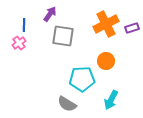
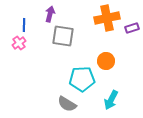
purple arrow: rotated 21 degrees counterclockwise
orange cross: moved 1 px right, 6 px up; rotated 15 degrees clockwise
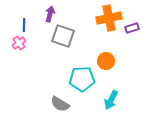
orange cross: moved 2 px right
gray square: rotated 10 degrees clockwise
gray semicircle: moved 7 px left
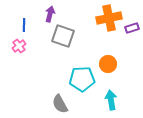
pink cross: moved 3 px down
orange circle: moved 2 px right, 3 px down
cyan arrow: rotated 144 degrees clockwise
gray semicircle: rotated 30 degrees clockwise
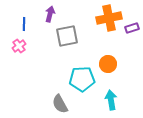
blue line: moved 1 px up
gray square: moved 4 px right; rotated 30 degrees counterclockwise
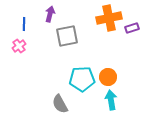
orange circle: moved 13 px down
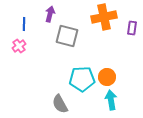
orange cross: moved 5 px left, 1 px up
purple rectangle: rotated 64 degrees counterclockwise
gray square: rotated 25 degrees clockwise
orange circle: moved 1 px left
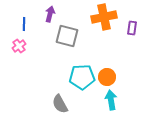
cyan pentagon: moved 2 px up
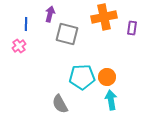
blue line: moved 2 px right
gray square: moved 2 px up
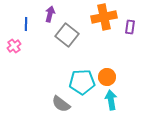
purple rectangle: moved 2 px left, 1 px up
gray square: moved 1 px down; rotated 25 degrees clockwise
pink cross: moved 5 px left
cyan pentagon: moved 5 px down
gray semicircle: moved 1 px right; rotated 24 degrees counterclockwise
